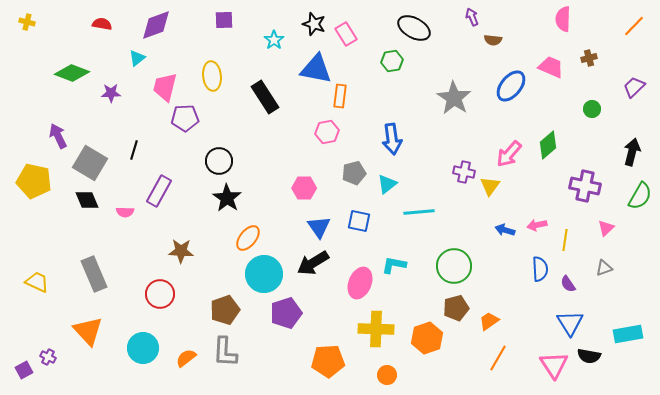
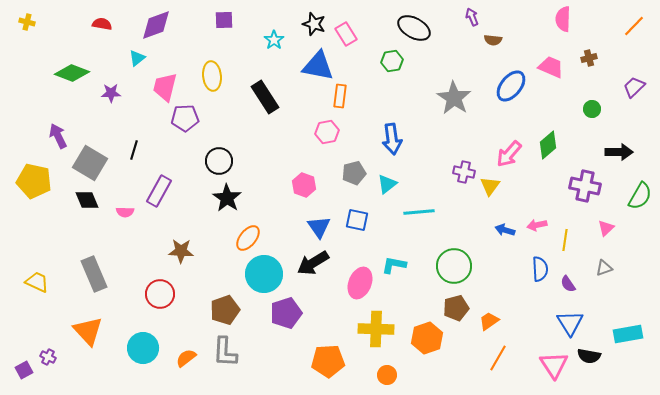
blue triangle at (316, 69): moved 2 px right, 3 px up
black arrow at (632, 152): moved 13 px left; rotated 76 degrees clockwise
pink hexagon at (304, 188): moved 3 px up; rotated 20 degrees clockwise
blue square at (359, 221): moved 2 px left, 1 px up
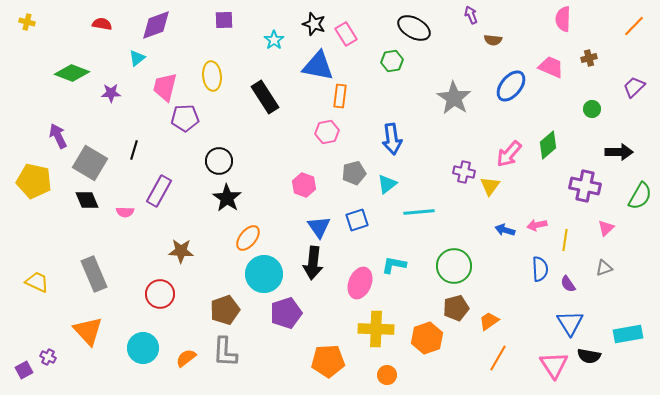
purple arrow at (472, 17): moved 1 px left, 2 px up
blue square at (357, 220): rotated 30 degrees counterclockwise
black arrow at (313, 263): rotated 52 degrees counterclockwise
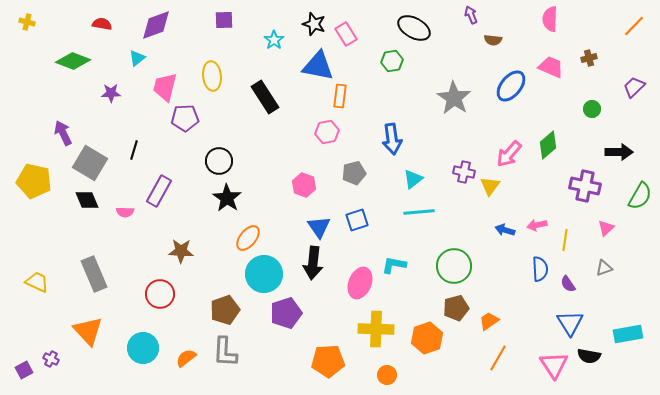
pink semicircle at (563, 19): moved 13 px left
green diamond at (72, 73): moved 1 px right, 12 px up
purple arrow at (58, 136): moved 5 px right, 3 px up
cyan triangle at (387, 184): moved 26 px right, 5 px up
purple cross at (48, 357): moved 3 px right, 2 px down
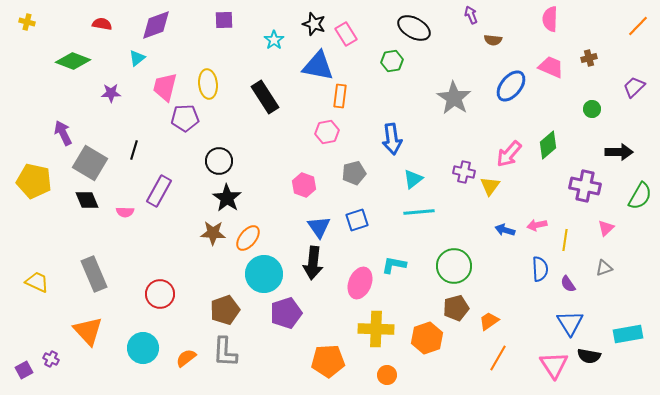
orange line at (634, 26): moved 4 px right
yellow ellipse at (212, 76): moved 4 px left, 8 px down
brown star at (181, 251): moved 32 px right, 18 px up
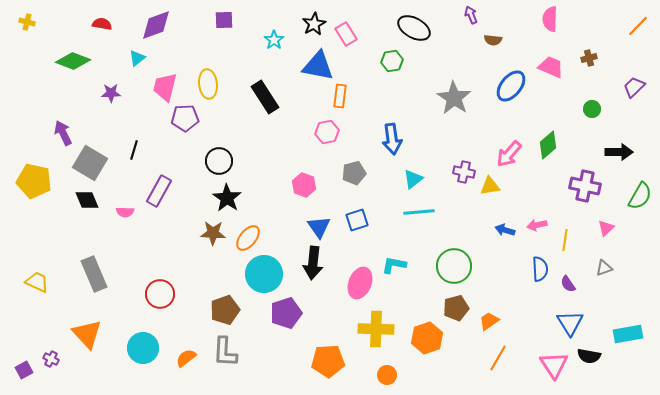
black star at (314, 24): rotated 25 degrees clockwise
yellow triangle at (490, 186): rotated 45 degrees clockwise
orange triangle at (88, 331): moved 1 px left, 3 px down
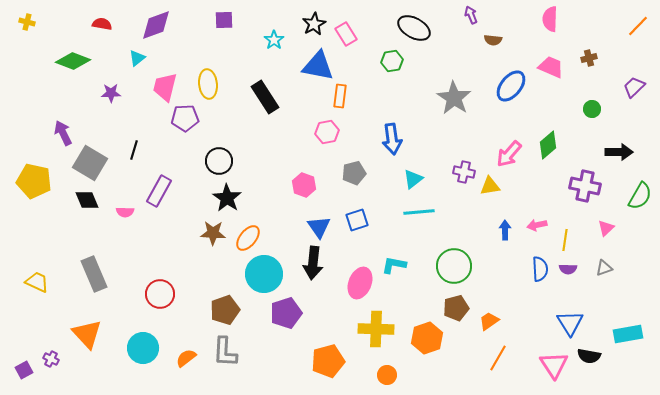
blue arrow at (505, 230): rotated 72 degrees clockwise
purple semicircle at (568, 284): moved 15 px up; rotated 54 degrees counterclockwise
orange pentagon at (328, 361): rotated 12 degrees counterclockwise
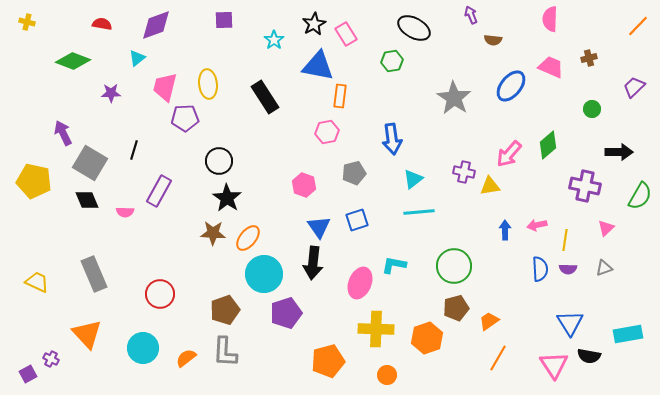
purple square at (24, 370): moved 4 px right, 4 px down
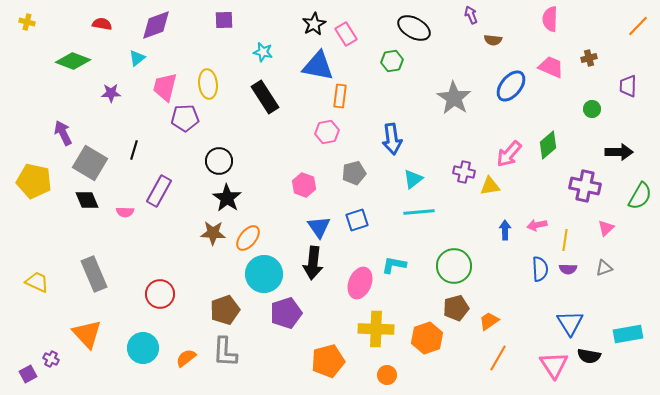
cyan star at (274, 40): moved 11 px left, 12 px down; rotated 24 degrees counterclockwise
purple trapezoid at (634, 87): moved 6 px left, 1 px up; rotated 45 degrees counterclockwise
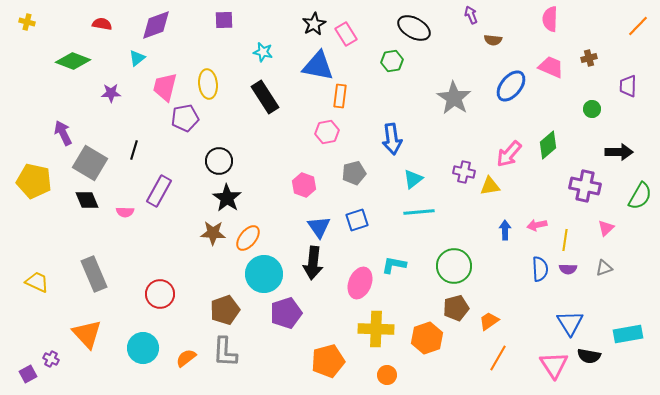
purple pentagon at (185, 118): rotated 8 degrees counterclockwise
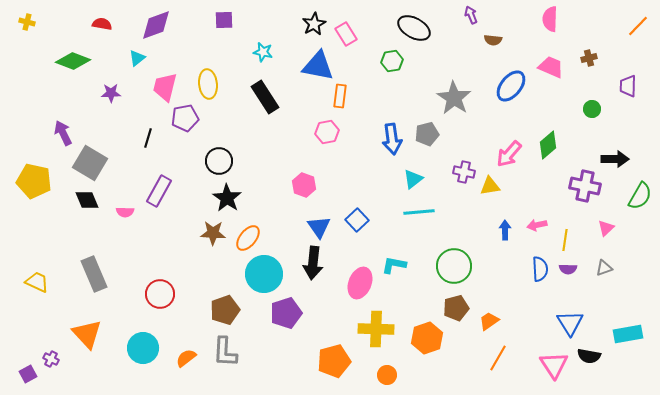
black line at (134, 150): moved 14 px right, 12 px up
black arrow at (619, 152): moved 4 px left, 7 px down
gray pentagon at (354, 173): moved 73 px right, 39 px up
blue square at (357, 220): rotated 25 degrees counterclockwise
orange pentagon at (328, 361): moved 6 px right
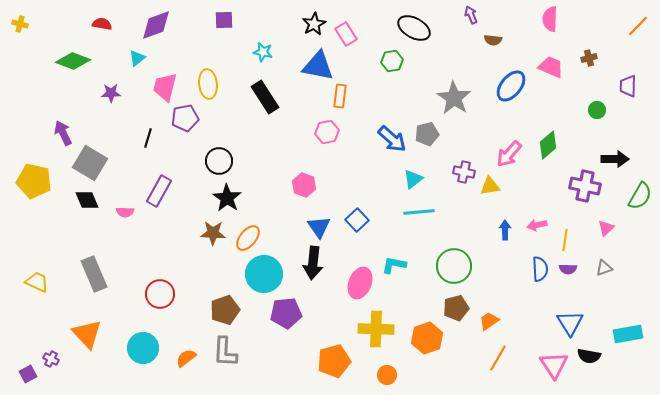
yellow cross at (27, 22): moved 7 px left, 2 px down
green circle at (592, 109): moved 5 px right, 1 px down
blue arrow at (392, 139): rotated 40 degrees counterclockwise
purple pentagon at (286, 313): rotated 12 degrees clockwise
